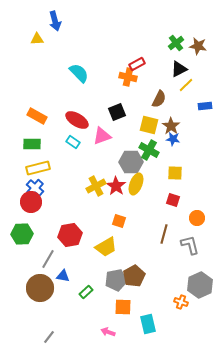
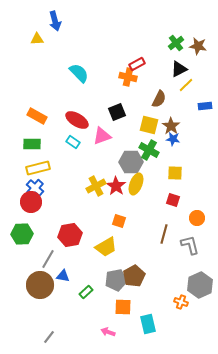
brown circle at (40, 288): moved 3 px up
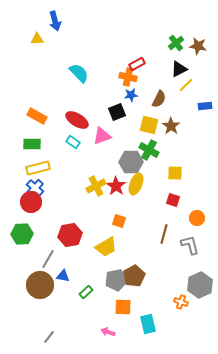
blue star at (173, 139): moved 42 px left, 44 px up; rotated 16 degrees counterclockwise
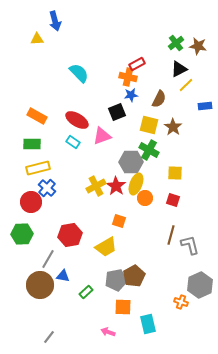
brown star at (171, 126): moved 2 px right, 1 px down
blue cross at (35, 188): moved 12 px right
orange circle at (197, 218): moved 52 px left, 20 px up
brown line at (164, 234): moved 7 px right, 1 px down
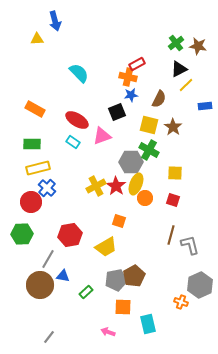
orange rectangle at (37, 116): moved 2 px left, 7 px up
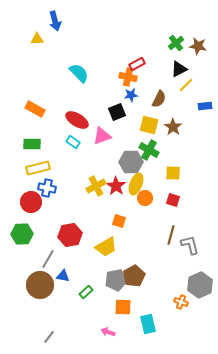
yellow square at (175, 173): moved 2 px left
blue cross at (47, 188): rotated 30 degrees counterclockwise
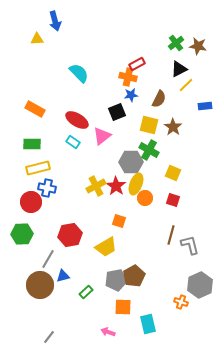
pink triangle at (102, 136): rotated 18 degrees counterclockwise
yellow square at (173, 173): rotated 21 degrees clockwise
blue triangle at (63, 276): rotated 24 degrees counterclockwise
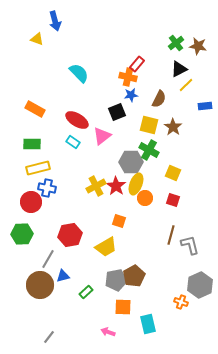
yellow triangle at (37, 39): rotated 24 degrees clockwise
red rectangle at (137, 64): rotated 21 degrees counterclockwise
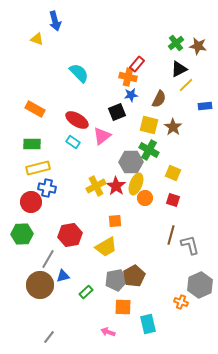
orange square at (119, 221): moved 4 px left; rotated 24 degrees counterclockwise
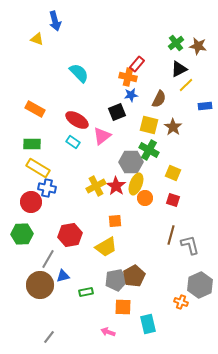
yellow rectangle at (38, 168): rotated 45 degrees clockwise
green rectangle at (86, 292): rotated 32 degrees clockwise
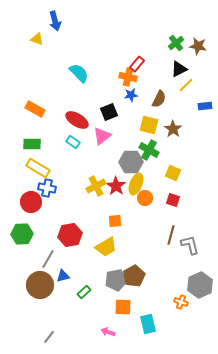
black square at (117, 112): moved 8 px left
brown star at (173, 127): moved 2 px down
green rectangle at (86, 292): moved 2 px left; rotated 32 degrees counterclockwise
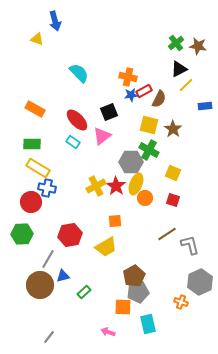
red rectangle at (137, 64): moved 7 px right, 27 px down; rotated 21 degrees clockwise
red ellipse at (77, 120): rotated 15 degrees clockwise
brown line at (171, 235): moved 4 px left, 1 px up; rotated 42 degrees clockwise
gray pentagon at (116, 280): moved 22 px right, 12 px down
gray hexagon at (200, 285): moved 3 px up
